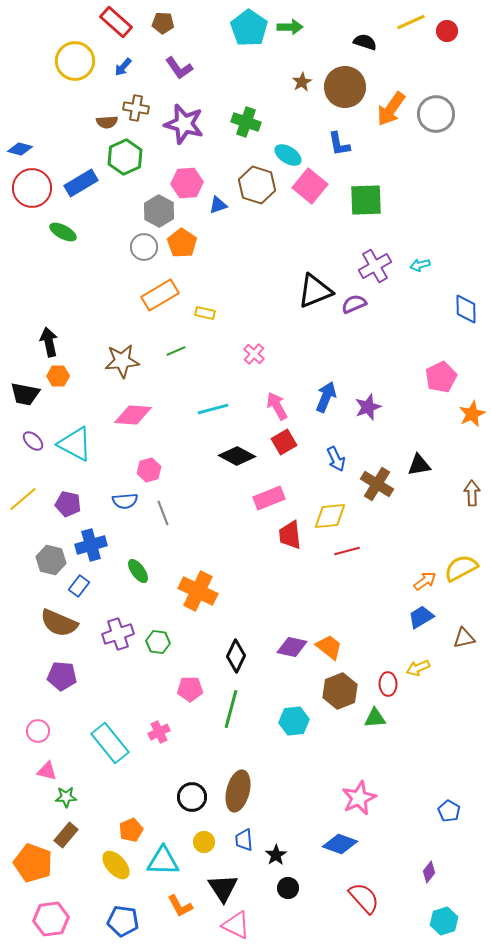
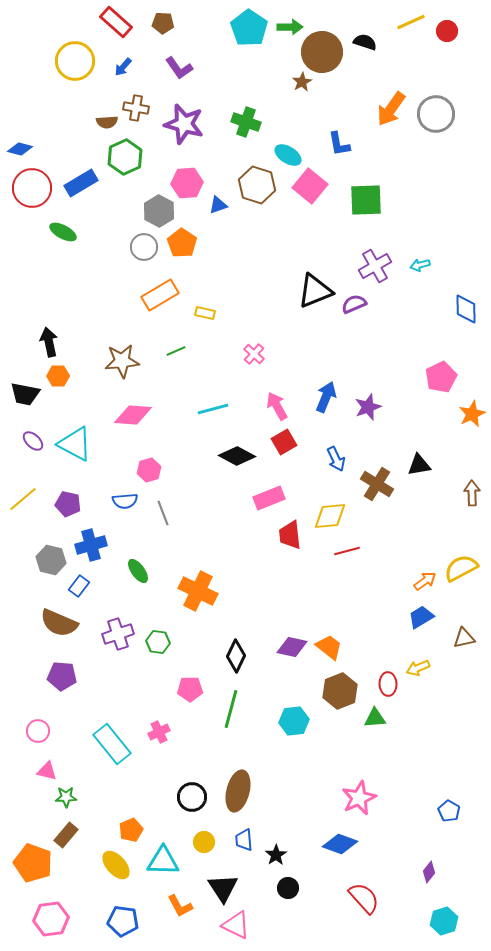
brown circle at (345, 87): moved 23 px left, 35 px up
cyan rectangle at (110, 743): moved 2 px right, 1 px down
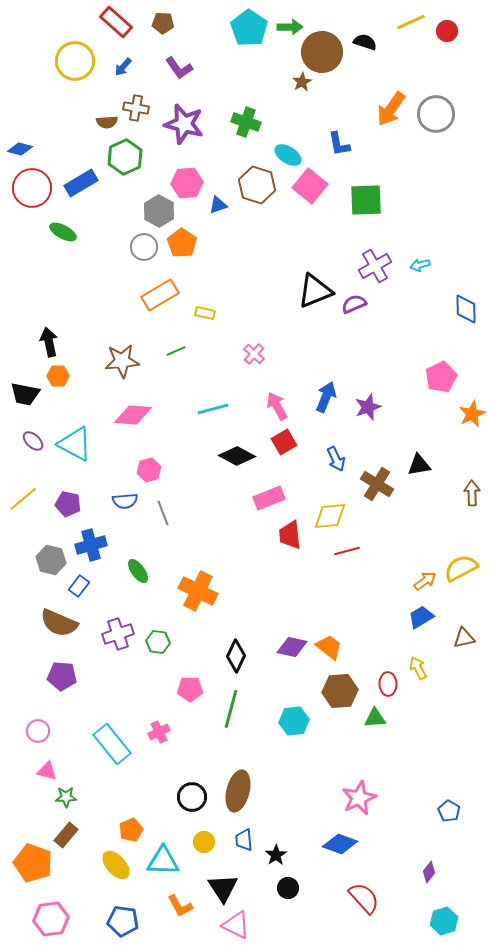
yellow arrow at (418, 668): rotated 85 degrees clockwise
brown hexagon at (340, 691): rotated 16 degrees clockwise
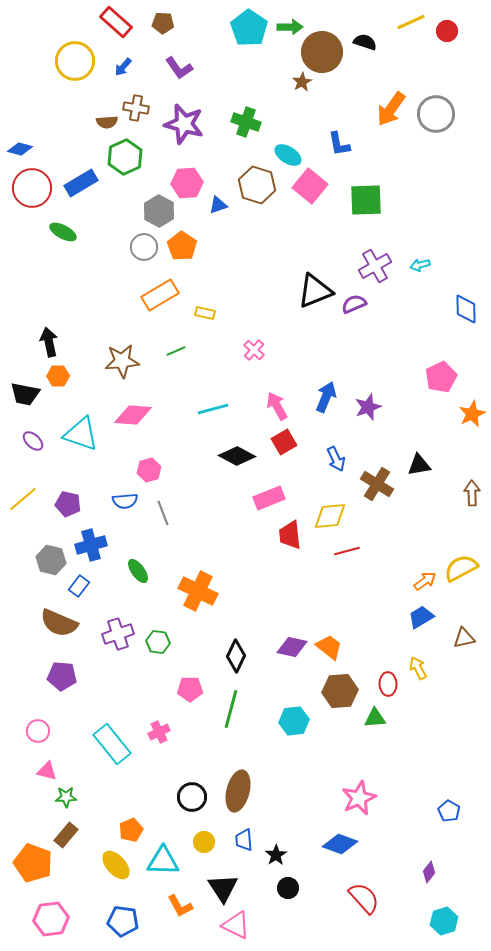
orange pentagon at (182, 243): moved 3 px down
pink cross at (254, 354): moved 4 px up
cyan triangle at (75, 444): moved 6 px right, 10 px up; rotated 9 degrees counterclockwise
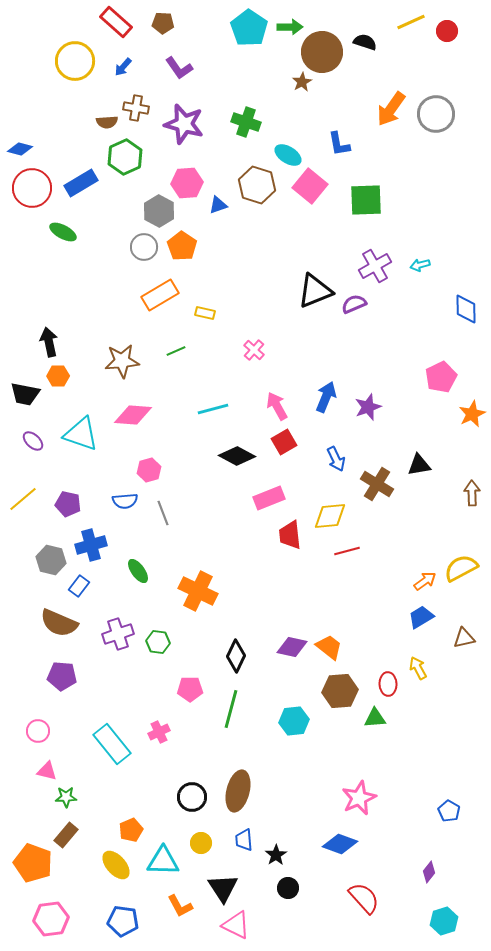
yellow circle at (204, 842): moved 3 px left, 1 px down
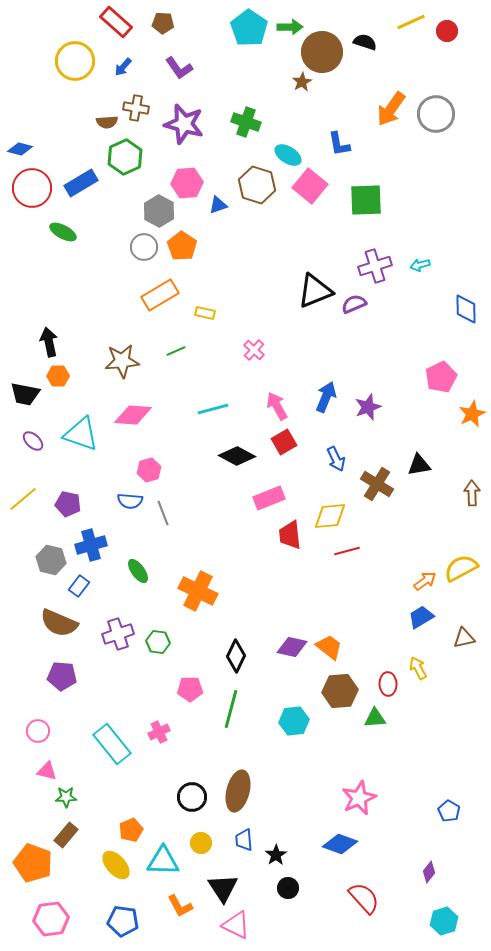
purple cross at (375, 266): rotated 12 degrees clockwise
blue semicircle at (125, 501): moved 5 px right; rotated 10 degrees clockwise
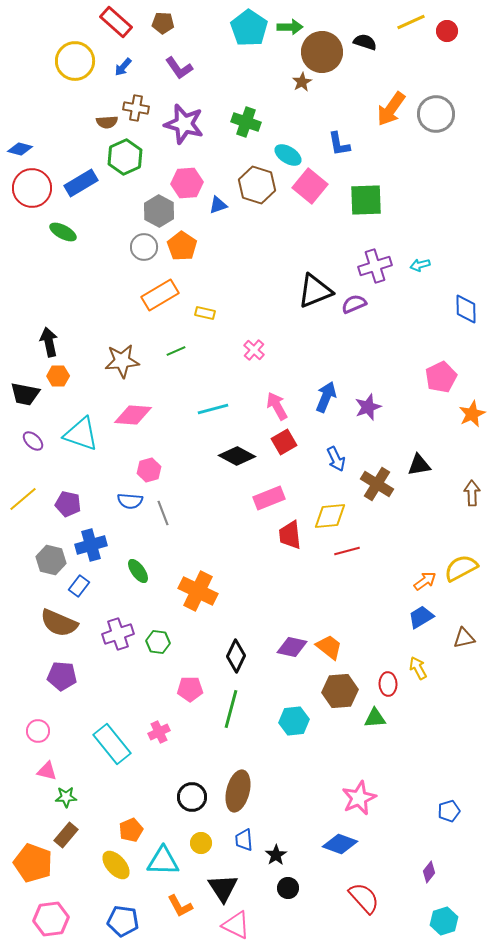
blue pentagon at (449, 811): rotated 25 degrees clockwise
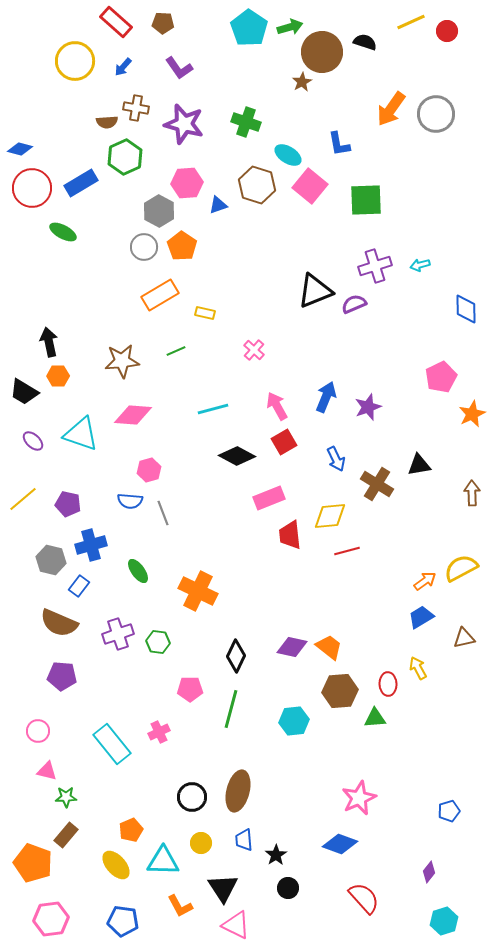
green arrow at (290, 27): rotated 15 degrees counterclockwise
black trapezoid at (25, 394): moved 1 px left, 2 px up; rotated 20 degrees clockwise
